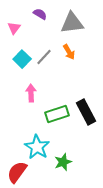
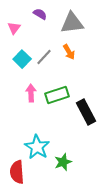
green rectangle: moved 19 px up
red semicircle: rotated 40 degrees counterclockwise
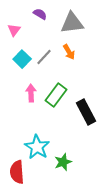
pink triangle: moved 2 px down
green rectangle: moved 1 px left; rotated 35 degrees counterclockwise
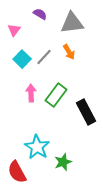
red semicircle: rotated 25 degrees counterclockwise
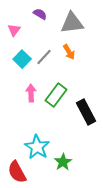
green star: rotated 12 degrees counterclockwise
